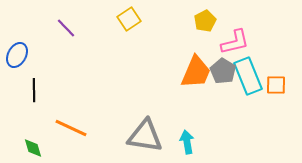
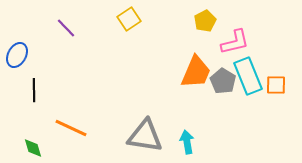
gray pentagon: moved 10 px down
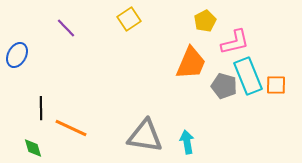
orange trapezoid: moved 5 px left, 9 px up
gray pentagon: moved 1 px right, 5 px down; rotated 15 degrees counterclockwise
black line: moved 7 px right, 18 px down
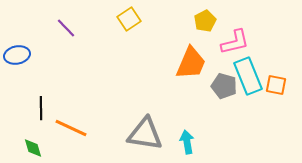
blue ellipse: rotated 50 degrees clockwise
orange square: rotated 10 degrees clockwise
gray triangle: moved 2 px up
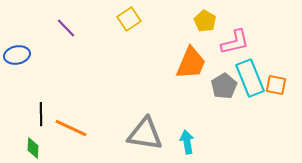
yellow pentagon: rotated 15 degrees counterclockwise
cyan rectangle: moved 2 px right, 2 px down
gray pentagon: rotated 25 degrees clockwise
black line: moved 6 px down
green diamond: rotated 20 degrees clockwise
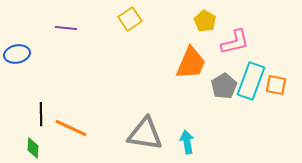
yellow square: moved 1 px right
purple line: rotated 40 degrees counterclockwise
blue ellipse: moved 1 px up
cyan rectangle: moved 1 px right, 3 px down; rotated 42 degrees clockwise
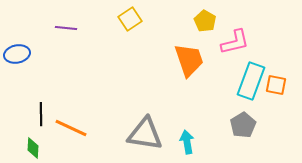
orange trapezoid: moved 2 px left, 3 px up; rotated 42 degrees counterclockwise
gray pentagon: moved 19 px right, 39 px down
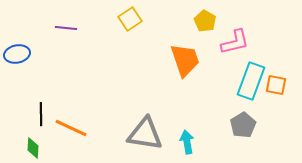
orange trapezoid: moved 4 px left
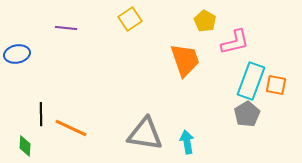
gray pentagon: moved 4 px right, 11 px up
green diamond: moved 8 px left, 2 px up
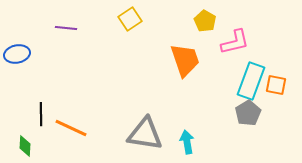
gray pentagon: moved 1 px right, 1 px up
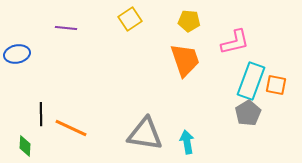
yellow pentagon: moved 16 px left; rotated 25 degrees counterclockwise
